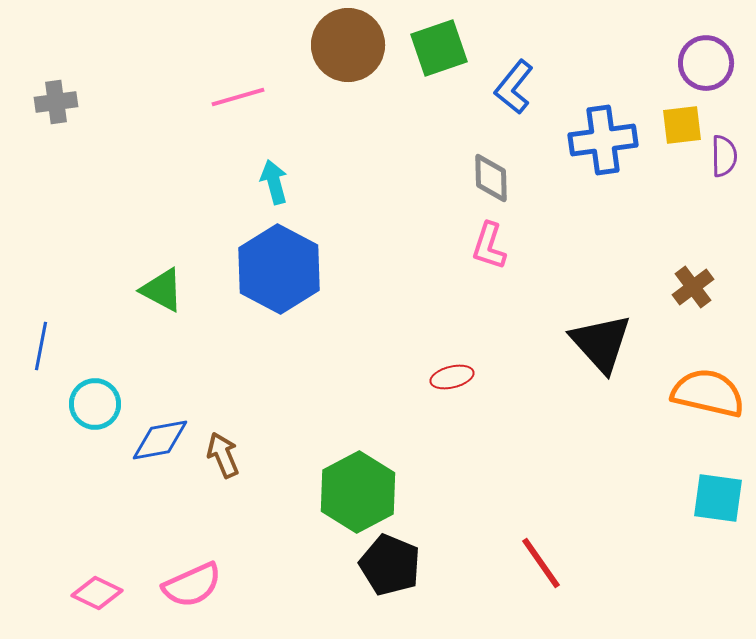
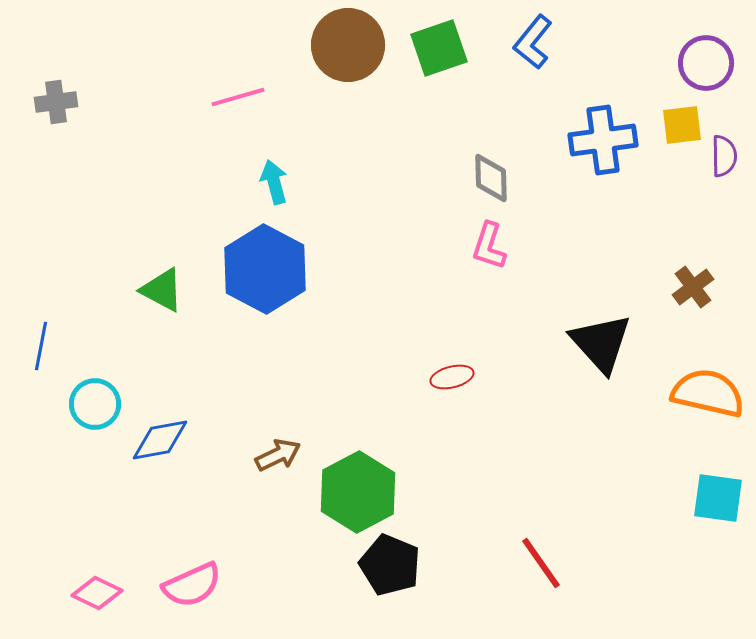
blue L-shape: moved 19 px right, 45 px up
blue hexagon: moved 14 px left
brown arrow: moved 55 px right; rotated 87 degrees clockwise
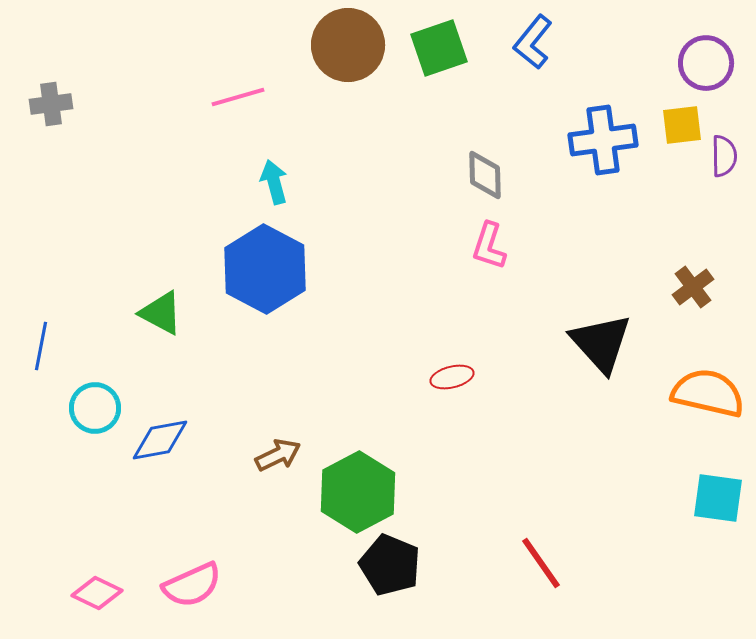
gray cross: moved 5 px left, 2 px down
gray diamond: moved 6 px left, 3 px up
green triangle: moved 1 px left, 23 px down
cyan circle: moved 4 px down
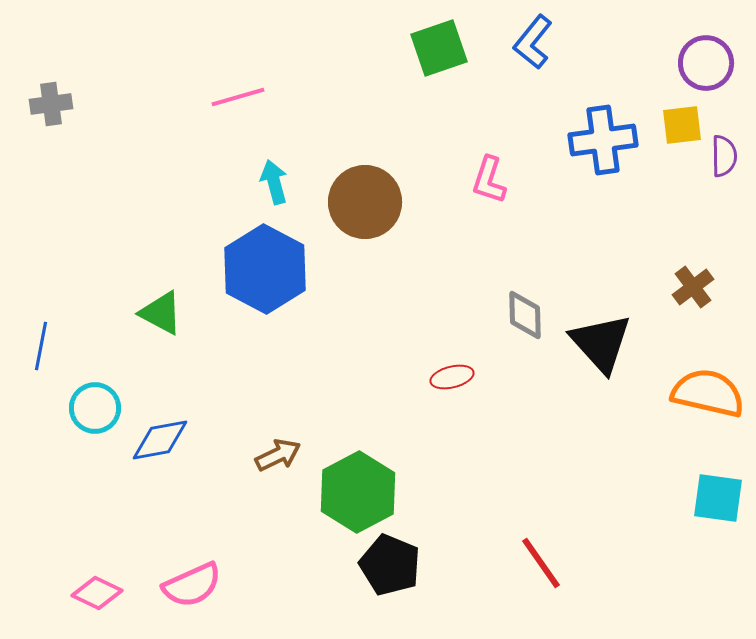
brown circle: moved 17 px right, 157 px down
gray diamond: moved 40 px right, 140 px down
pink L-shape: moved 66 px up
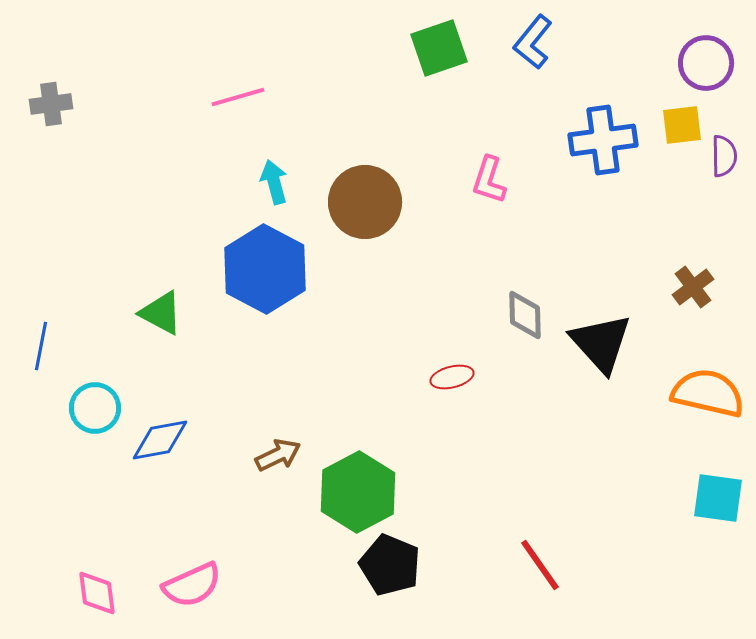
red line: moved 1 px left, 2 px down
pink diamond: rotated 57 degrees clockwise
